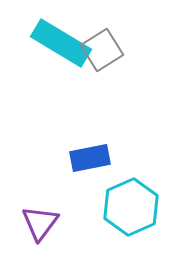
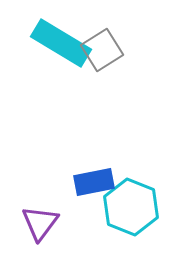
blue rectangle: moved 4 px right, 24 px down
cyan hexagon: rotated 14 degrees counterclockwise
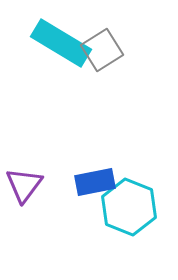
blue rectangle: moved 1 px right
cyan hexagon: moved 2 px left
purple triangle: moved 16 px left, 38 px up
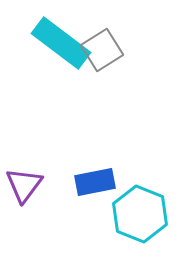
cyan rectangle: rotated 6 degrees clockwise
cyan hexagon: moved 11 px right, 7 px down
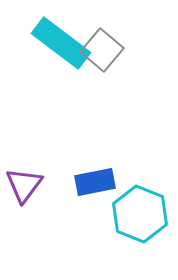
gray square: rotated 18 degrees counterclockwise
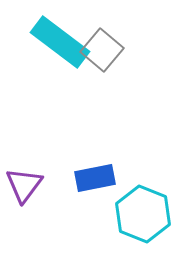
cyan rectangle: moved 1 px left, 1 px up
blue rectangle: moved 4 px up
cyan hexagon: moved 3 px right
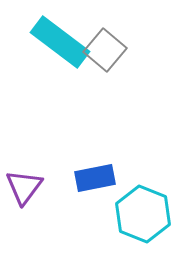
gray square: moved 3 px right
purple triangle: moved 2 px down
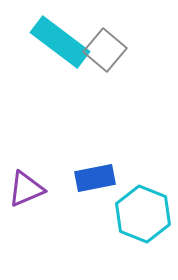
purple triangle: moved 2 px right, 2 px down; rotated 30 degrees clockwise
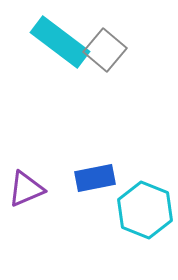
cyan hexagon: moved 2 px right, 4 px up
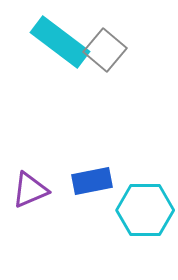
blue rectangle: moved 3 px left, 3 px down
purple triangle: moved 4 px right, 1 px down
cyan hexagon: rotated 22 degrees counterclockwise
